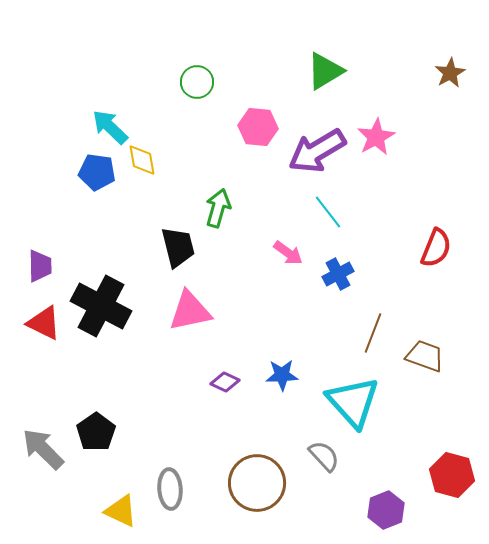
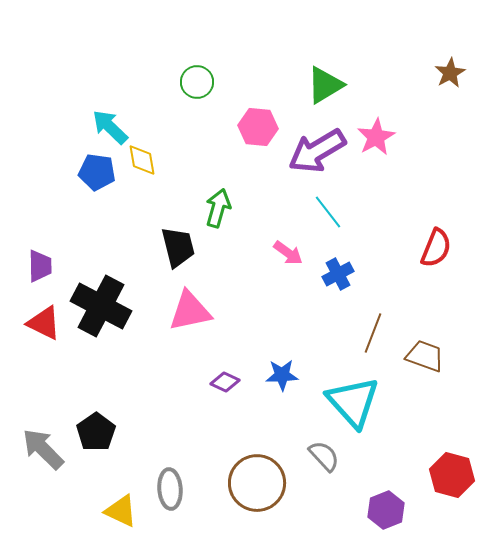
green triangle: moved 14 px down
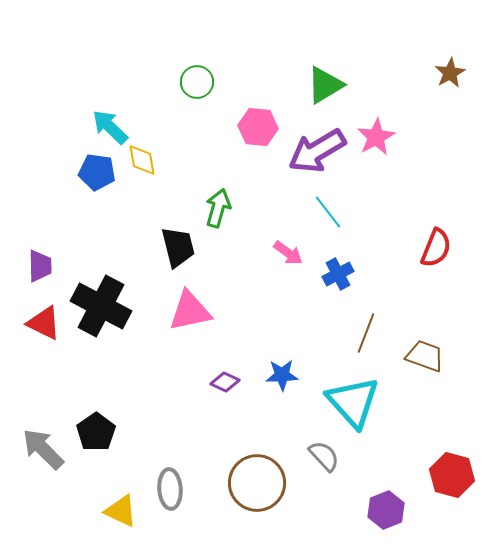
brown line: moved 7 px left
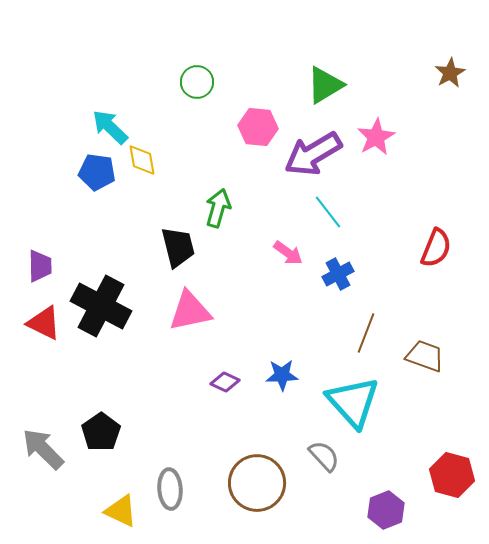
purple arrow: moved 4 px left, 3 px down
black pentagon: moved 5 px right
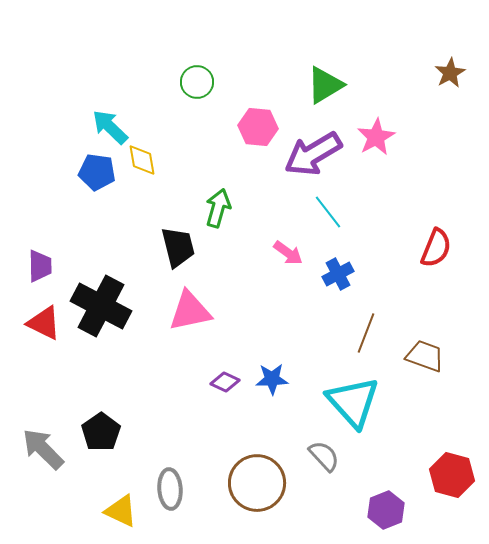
blue star: moved 10 px left, 4 px down
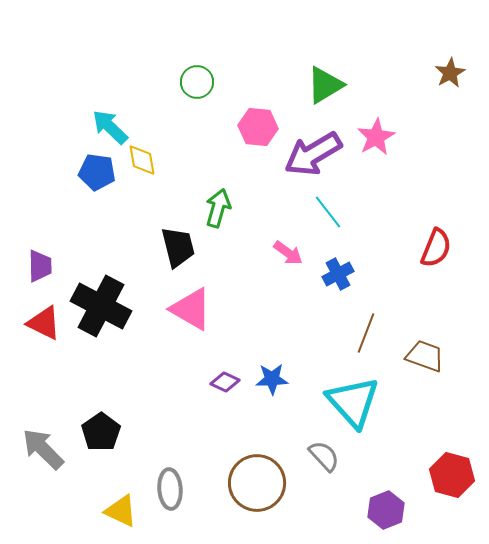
pink triangle: moved 1 px right, 2 px up; rotated 42 degrees clockwise
